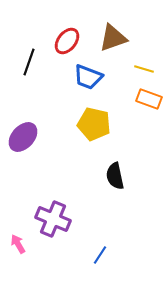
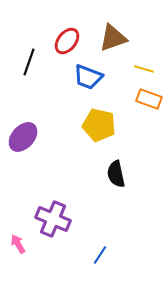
yellow pentagon: moved 5 px right, 1 px down
black semicircle: moved 1 px right, 2 px up
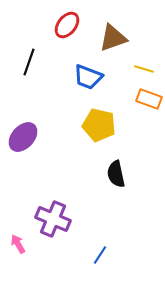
red ellipse: moved 16 px up
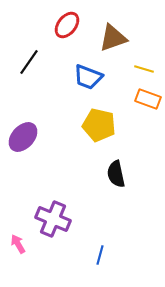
black line: rotated 16 degrees clockwise
orange rectangle: moved 1 px left
blue line: rotated 18 degrees counterclockwise
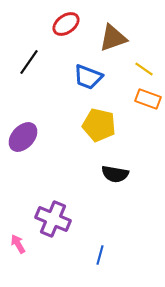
red ellipse: moved 1 px left, 1 px up; rotated 16 degrees clockwise
yellow line: rotated 18 degrees clockwise
black semicircle: moved 1 px left; rotated 68 degrees counterclockwise
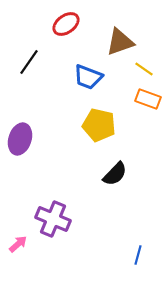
brown triangle: moved 7 px right, 4 px down
purple ellipse: moved 3 px left, 2 px down; rotated 24 degrees counterclockwise
black semicircle: rotated 56 degrees counterclockwise
pink arrow: rotated 78 degrees clockwise
blue line: moved 38 px right
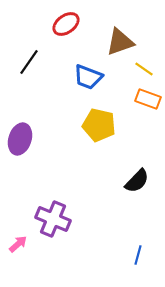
black semicircle: moved 22 px right, 7 px down
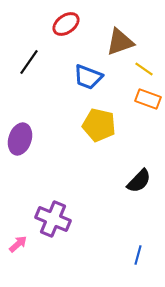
black semicircle: moved 2 px right
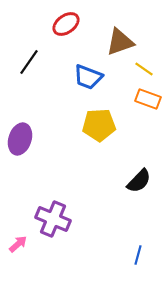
yellow pentagon: rotated 16 degrees counterclockwise
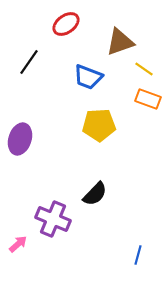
black semicircle: moved 44 px left, 13 px down
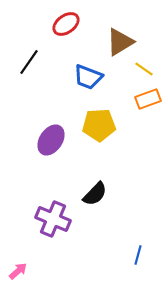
brown triangle: rotated 12 degrees counterclockwise
orange rectangle: rotated 40 degrees counterclockwise
purple ellipse: moved 31 px right, 1 px down; rotated 16 degrees clockwise
pink arrow: moved 27 px down
